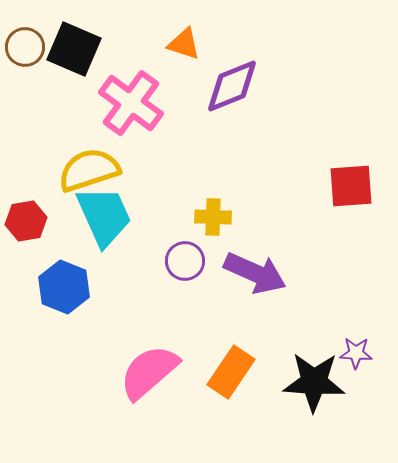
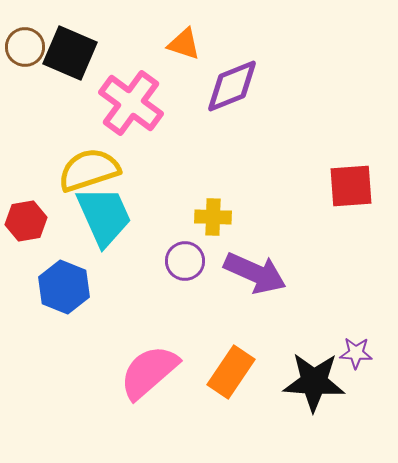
black square: moved 4 px left, 4 px down
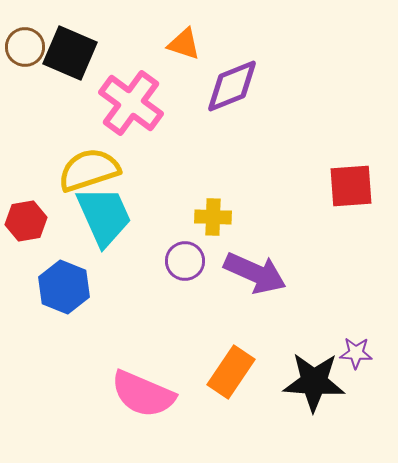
pink semicircle: moved 6 px left, 22 px down; rotated 116 degrees counterclockwise
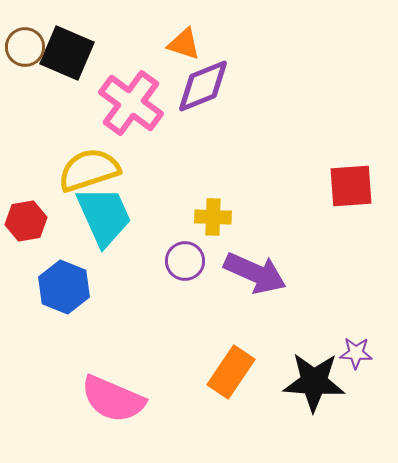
black square: moved 3 px left
purple diamond: moved 29 px left
pink semicircle: moved 30 px left, 5 px down
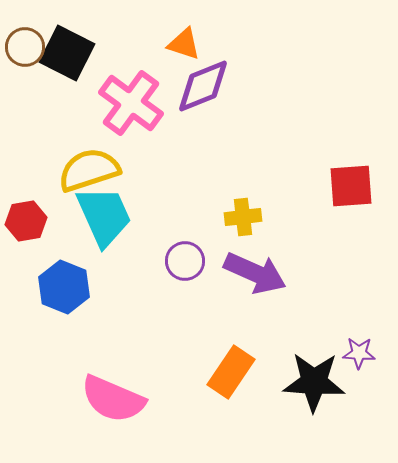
black square: rotated 4 degrees clockwise
yellow cross: moved 30 px right; rotated 9 degrees counterclockwise
purple star: moved 3 px right
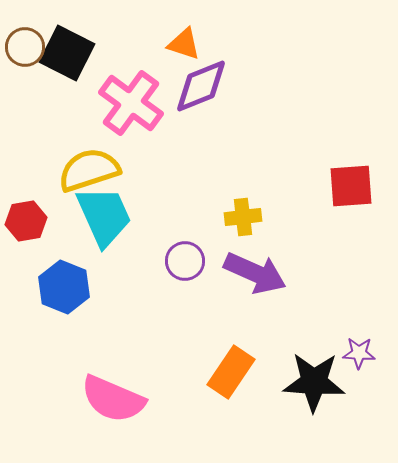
purple diamond: moved 2 px left
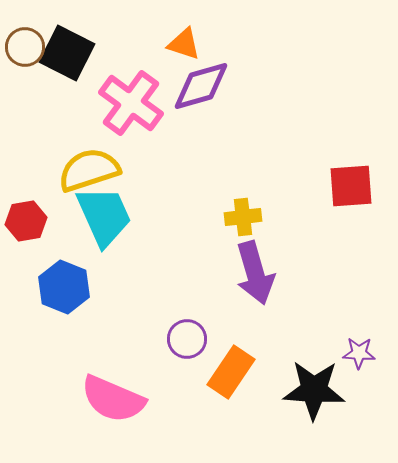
purple diamond: rotated 6 degrees clockwise
purple circle: moved 2 px right, 78 px down
purple arrow: rotated 50 degrees clockwise
black star: moved 8 px down
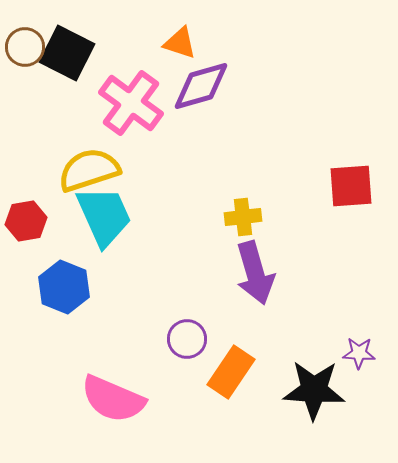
orange triangle: moved 4 px left, 1 px up
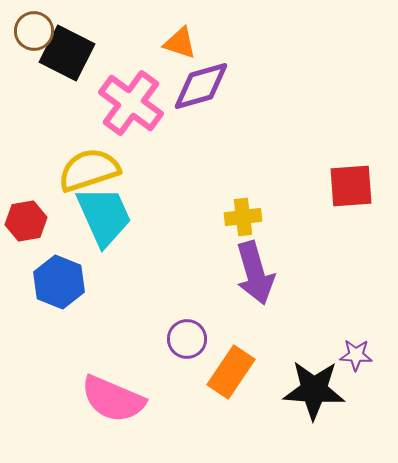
brown circle: moved 9 px right, 16 px up
blue hexagon: moved 5 px left, 5 px up
purple star: moved 3 px left, 2 px down
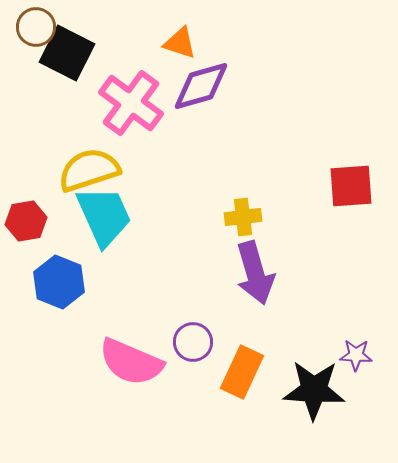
brown circle: moved 2 px right, 4 px up
purple circle: moved 6 px right, 3 px down
orange rectangle: moved 11 px right; rotated 9 degrees counterclockwise
pink semicircle: moved 18 px right, 37 px up
